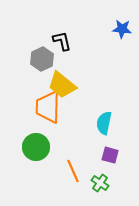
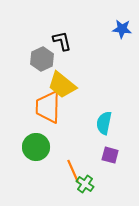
green cross: moved 15 px left, 1 px down
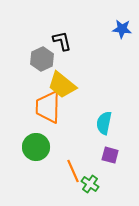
green cross: moved 5 px right
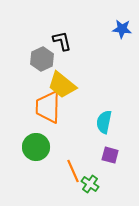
cyan semicircle: moved 1 px up
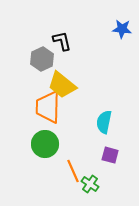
green circle: moved 9 px right, 3 px up
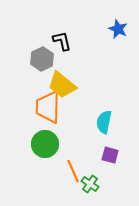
blue star: moved 4 px left; rotated 18 degrees clockwise
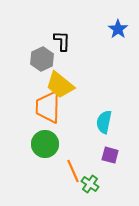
blue star: rotated 12 degrees clockwise
black L-shape: rotated 15 degrees clockwise
yellow trapezoid: moved 2 px left
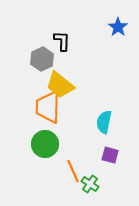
blue star: moved 2 px up
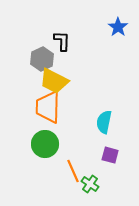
yellow trapezoid: moved 6 px left, 4 px up; rotated 12 degrees counterclockwise
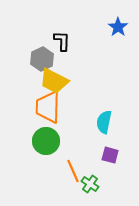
green circle: moved 1 px right, 3 px up
